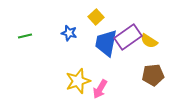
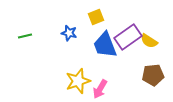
yellow square: rotated 21 degrees clockwise
blue trapezoid: moved 1 px left, 2 px down; rotated 32 degrees counterclockwise
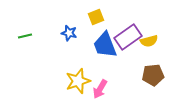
yellow semicircle: rotated 48 degrees counterclockwise
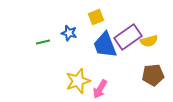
green line: moved 18 px right, 6 px down
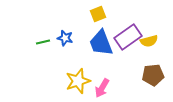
yellow square: moved 2 px right, 3 px up
blue star: moved 4 px left, 5 px down
blue trapezoid: moved 4 px left, 2 px up
pink arrow: moved 2 px right, 1 px up
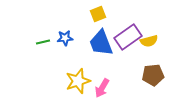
blue star: rotated 21 degrees counterclockwise
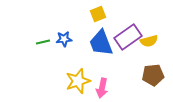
blue star: moved 1 px left, 1 px down
pink arrow: rotated 18 degrees counterclockwise
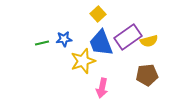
yellow square: rotated 21 degrees counterclockwise
green line: moved 1 px left, 1 px down
brown pentagon: moved 6 px left
yellow star: moved 5 px right, 20 px up
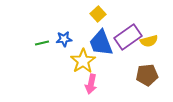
yellow star: rotated 15 degrees counterclockwise
pink arrow: moved 11 px left, 4 px up
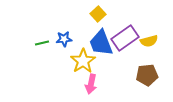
purple rectangle: moved 3 px left, 1 px down
